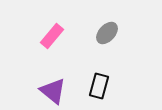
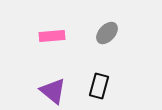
pink rectangle: rotated 45 degrees clockwise
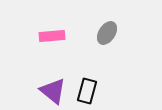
gray ellipse: rotated 10 degrees counterclockwise
black rectangle: moved 12 px left, 5 px down
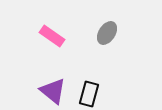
pink rectangle: rotated 40 degrees clockwise
black rectangle: moved 2 px right, 3 px down
